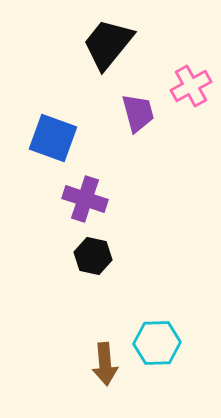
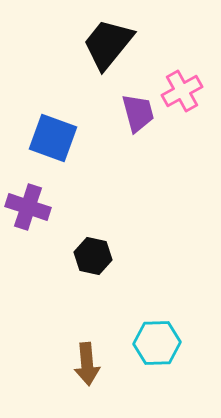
pink cross: moved 9 px left, 5 px down
purple cross: moved 57 px left, 8 px down
brown arrow: moved 18 px left
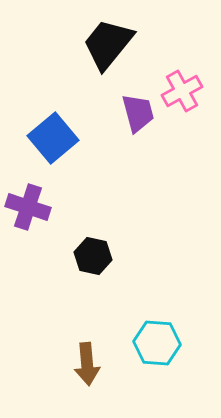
blue square: rotated 30 degrees clockwise
cyan hexagon: rotated 6 degrees clockwise
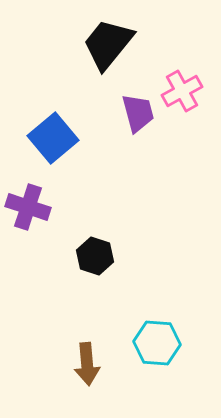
black hexagon: moved 2 px right; rotated 6 degrees clockwise
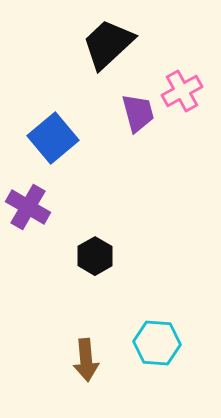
black trapezoid: rotated 8 degrees clockwise
purple cross: rotated 12 degrees clockwise
black hexagon: rotated 12 degrees clockwise
brown arrow: moved 1 px left, 4 px up
